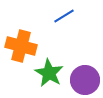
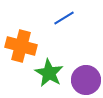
blue line: moved 2 px down
purple circle: moved 1 px right
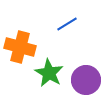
blue line: moved 3 px right, 6 px down
orange cross: moved 1 px left, 1 px down
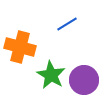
green star: moved 2 px right, 2 px down
purple circle: moved 2 px left
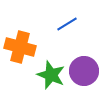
green star: rotated 8 degrees counterclockwise
purple circle: moved 9 px up
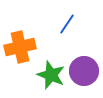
blue line: rotated 25 degrees counterclockwise
orange cross: rotated 28 degrees counterclockwise
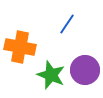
orange cross: rotated 24 degrees clockwise
purple circle: moved 1 px right, 1 px up
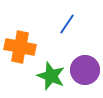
green star: moved 1 px down
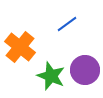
blue line: rotated 20 degrees clockwise
orange cross: rotated 28 degrees clockwise
